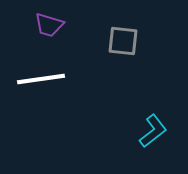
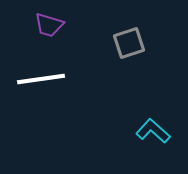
gray square: moved 6 px right, 2 px down; rotated 24 degrees counterclockwise
cyan L-shape: rotated 100 degrees counterclockwise
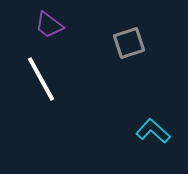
purple trapezoid: rotated 20 degrees clockwise
white line: rotated 69 degrees clockwise
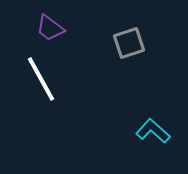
purple trapezoid: moved 1 px right, 3 px down
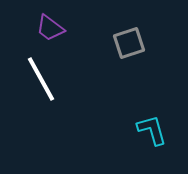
cyan L-shape: moved 1 px left, 1 px up; rotated 32 degrees clockwise
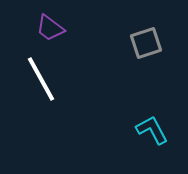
gray square: moved 17 px right
cyan L-shape: rotated 12 degrees counterclockwise
